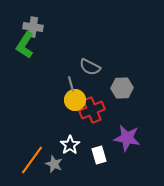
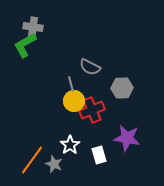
green L-shape: rotated 28 degrees clockwise
yellow circle: moved 1 px left, 1 px down
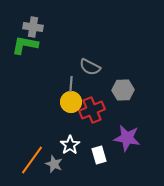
green L-shape: rotated 40 degrees clockwise
gray line: rotated 21 degrees clockwise
gray hexagon: moved 1 px right, 2 px down
yellow circle: moved 3 px left, 1 px down
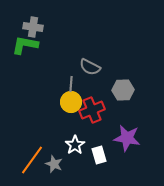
white star: moved 5 px right
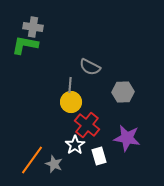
gray line: moved 1 px left, 1 px down
gray hexagon: moved 2 px down
red cross: moved 5 px left, 15 px down; rotated 30 degrees counterclockwise
white rectangle: moved 1 px down
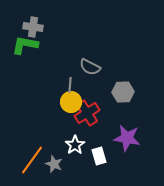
red cross: moved 12 px up; rotated 20 degrees clockwise
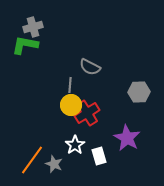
gray cross: rotated 24 degrees counterclockwise
gray hexagon: moved 16 px right
yellow circle: moved 3 px down
purple star: rotated 20 degrees clockwise
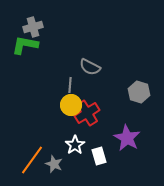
gray hexagon: rotated 20 degrees clockwise
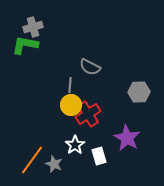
gray hexagon: rotated 20 degrees counterclockwise
red cross: moved 1 px right, 1 px down
